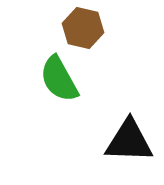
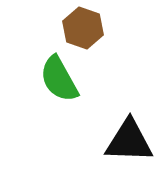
brown hexagon: rotated 6 degrees clockwise
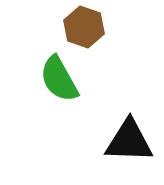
brown hexagon: moved 1 px right, 1 px up
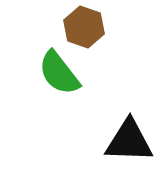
green semicircle: moved 6 px up; rotated 9 degrees counterclockwise
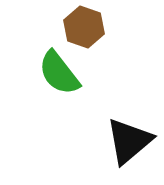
black triangle: rotated 42 degrees counterclockwise
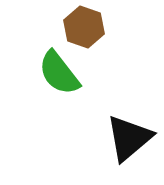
black triangle: moved 3 px up
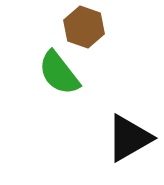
black triangle: rotated 10 degrees clockwise
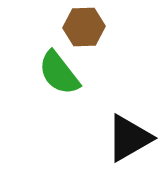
brown hexagon: rotated 21 degrees counterclockwise
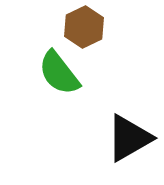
brown hexagon: rotated 24 degrees counterclockwise
